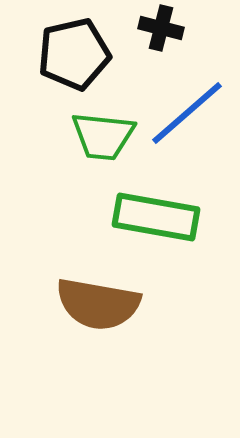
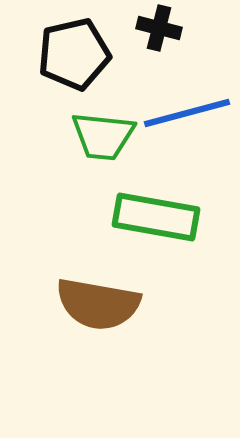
black cross: moved 2 px left
blue line: rotated 26 degrees clockwise
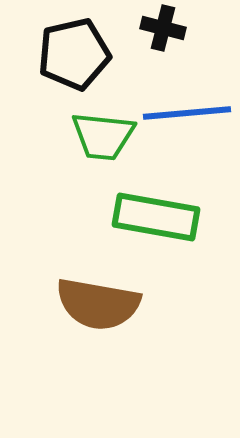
black cross: moved 4 px right
blue line: rotated 10 degrees clockwise
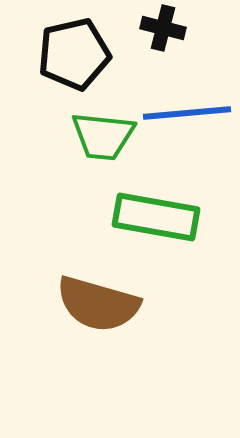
brown semicircle: rotated 6 degrees clockwise
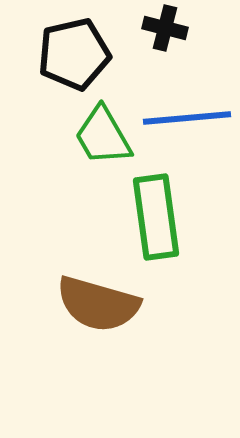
black cross: moved 2 px right
blue line: moved 5 px down
green trapezoid: rotated 54 degrees clockwise
green rectangle: rotated 72 degrees clockwise
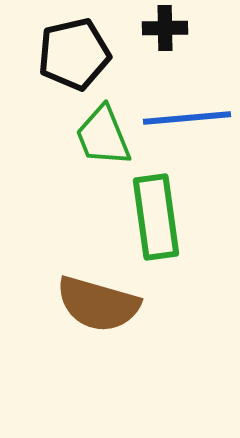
black cross: rotated 15 degrees counterclockwise
green trapezoid: rotated 8 degrees clockwise
